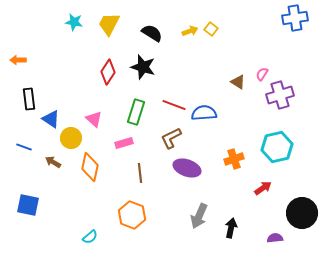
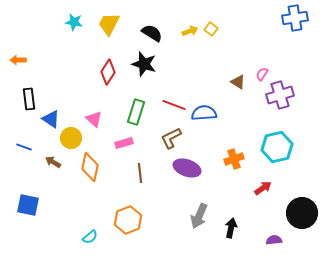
black star: moved 1 px right, 3 px up
orange hexagon: moved 4 px left, 5 px down; rotated 20 degrees clockwise
purple semicircle: moved 1 px left, 2 px down
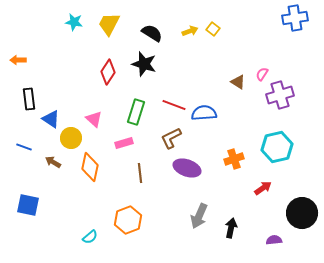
yellow square: moved 2 px right
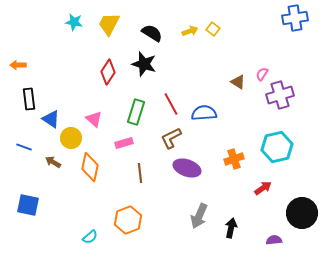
orange arrow: moved 5 px down
red line: moved 3 px left, 1 px up; rotated 40 degrees clockwise
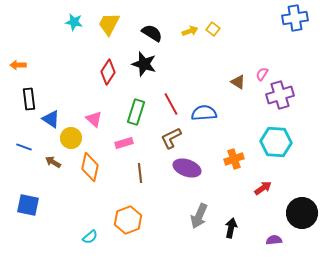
cyan hexagon: moved 1 px left, 5 px up; rotated 16 degrees clockwise
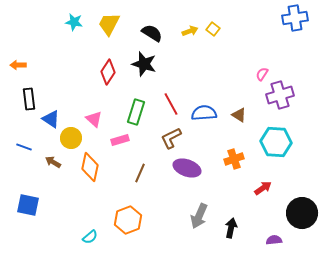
brown triangle: moved 1 px right, 33 px down
pink rectangle: moved 4 px left, 3 px up
brown line: rotated 30 degrees clockwise
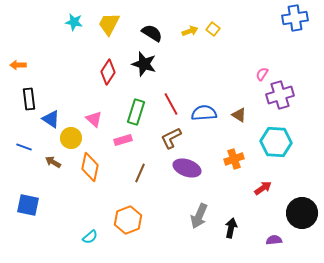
pink rectangle: moved 3 px right
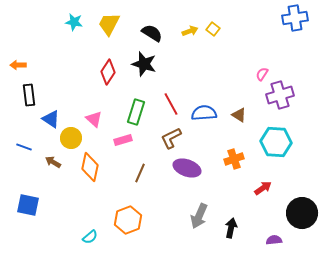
black rectangle: moved 4 px up
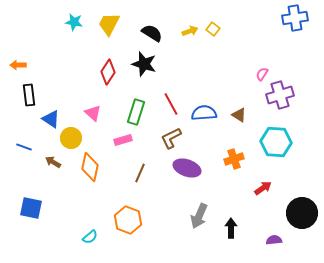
pink triangle: moved 1 px left, 6 px up
blue square: moved 3 px right, 3 px down
orange hexagon: rotated 20 degrees counterclockwise
black arrow: rotated 12 degrees counterclockwise
